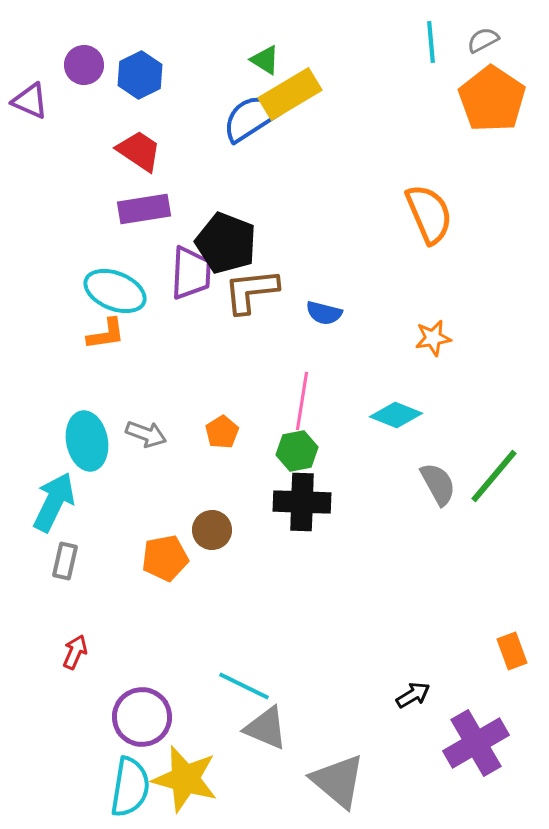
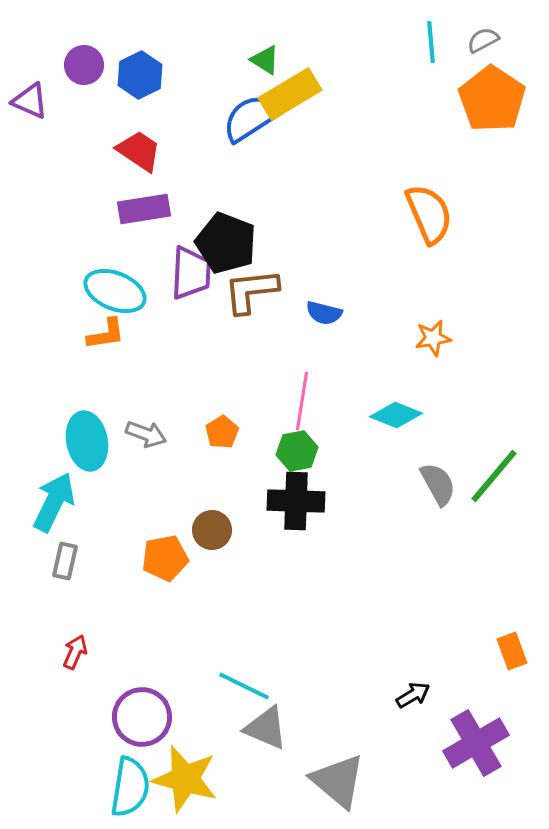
black cross at (302, 502): moved 6 px left, 1 px up
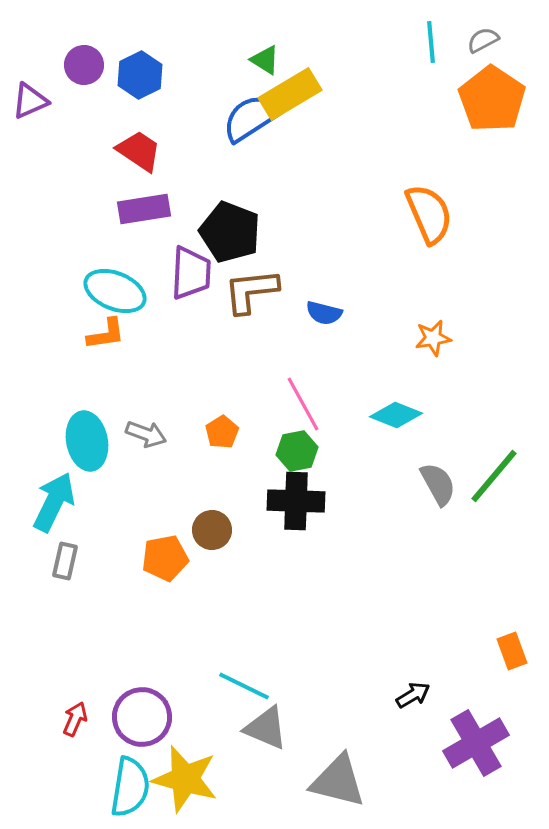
purple triangle at (30, 101): rotated 48 degrees counterclockwise
black pentagon at (226, 243): moved 4 px right, 11 px up
pink line at (302, 401): moved 1 px right, 3 px down; rotated 38 degrees counterclockwise
red arrow at (75, 652): moved 67 px down
gray triangle at (338, 781): rotated 26 degrees counterclockwise
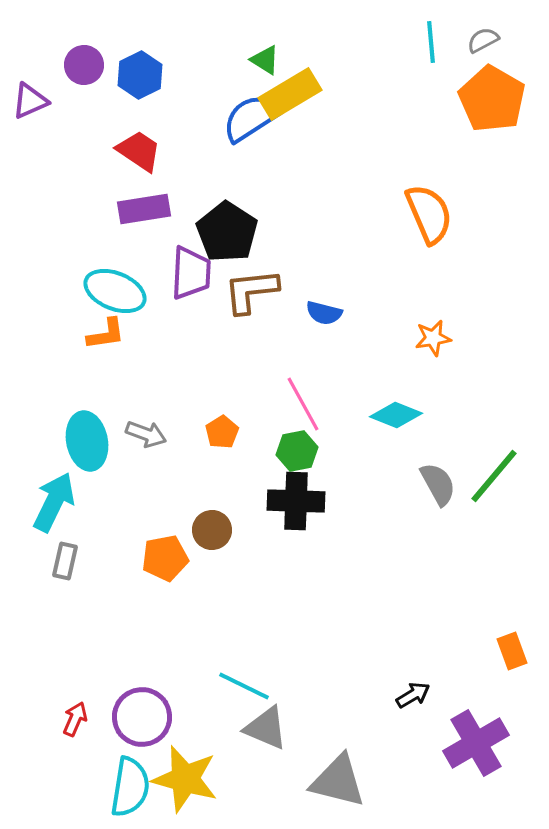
orange pentagon at (492, 99): rotated 4 degrees counterclockwise
black pentagon at (230, 232): moved 3 px left; rotated 12 degrees clockwise
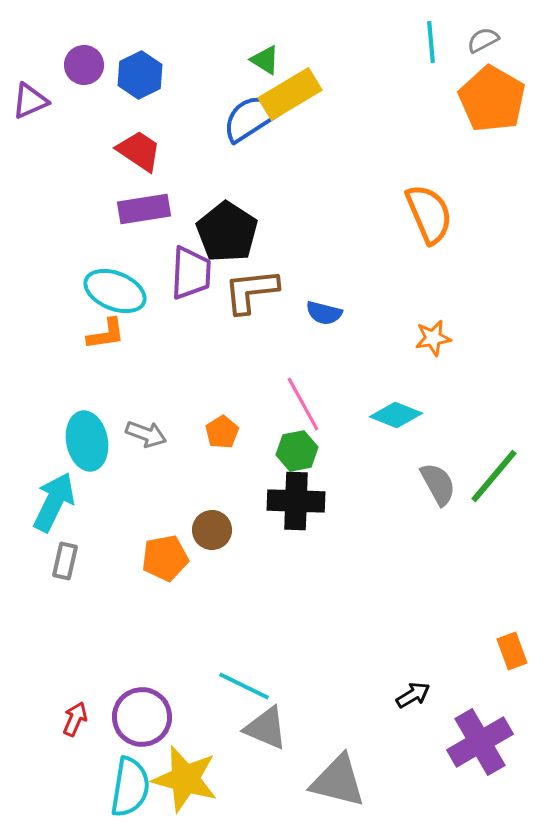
purple cross at (476, 743): moved 4 px right, 1 px up
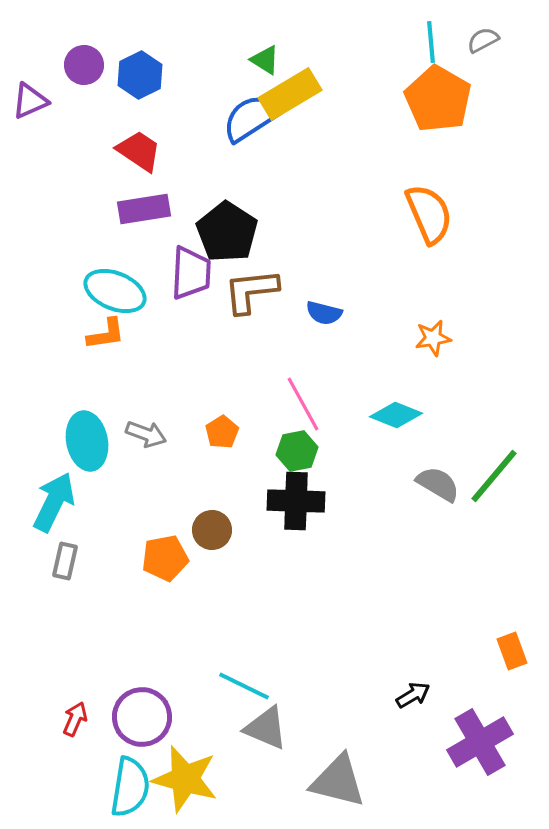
orange pentagon at (492, 99): moved 54 px left
gray semicircle at (438, 484): rotated 30 degrees counterclockwise
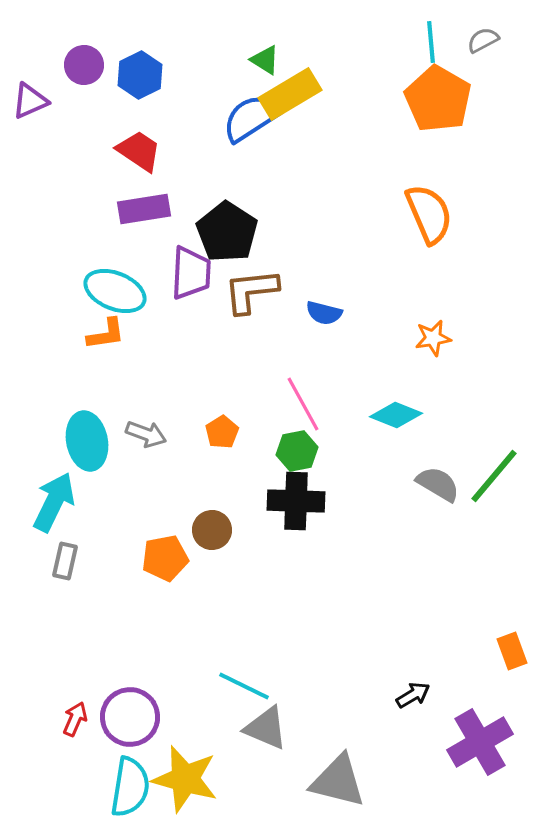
purple circle at (142, 717): moved 12 px left
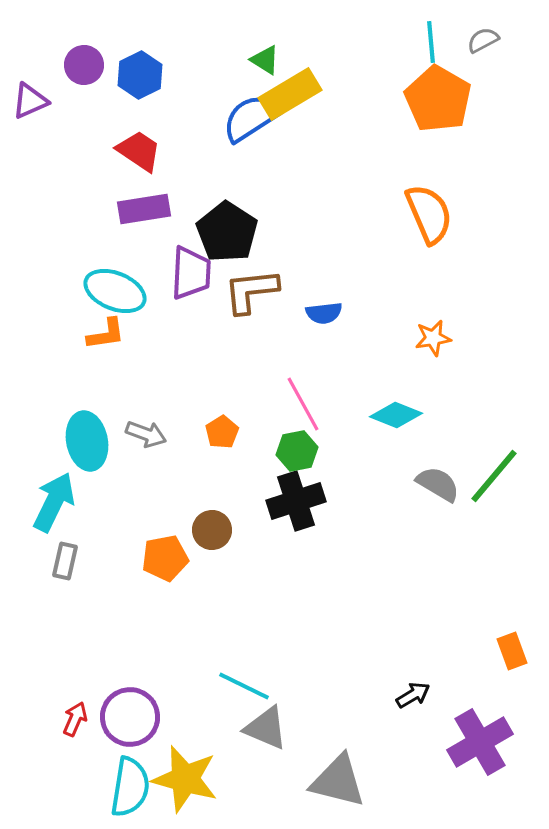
blue semicircle at (324, 313): rotated 21 degrees counterclockwise
black cross at (296, 501): rotated 20 degrees counterclockwise
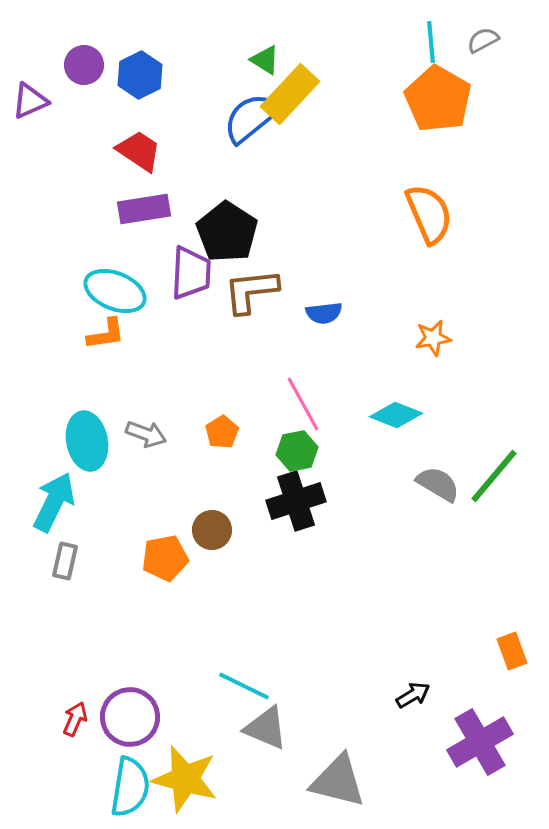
yellow rectangle at (290, 94): rotated 16 degrees counterclockwise
blue semicircle at (251, 118): rotated 6 degrees counterclockwise
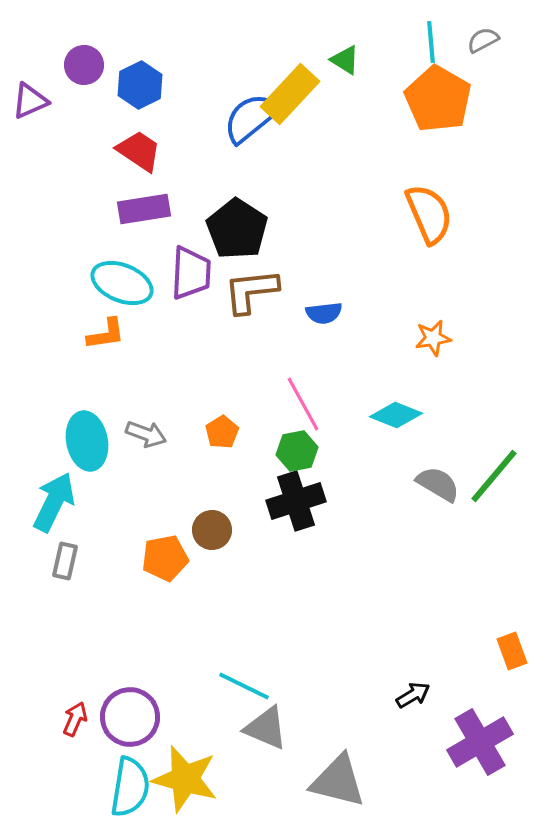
green triangle at (265, 60): moved 80 px right
blue hexagon at (140, 75): moved 10 px down
black pentagon at (227, 232): moved 10 px right, 3 px up
cyan ellipse at (115, 291): moved 7 px right, 8 px up
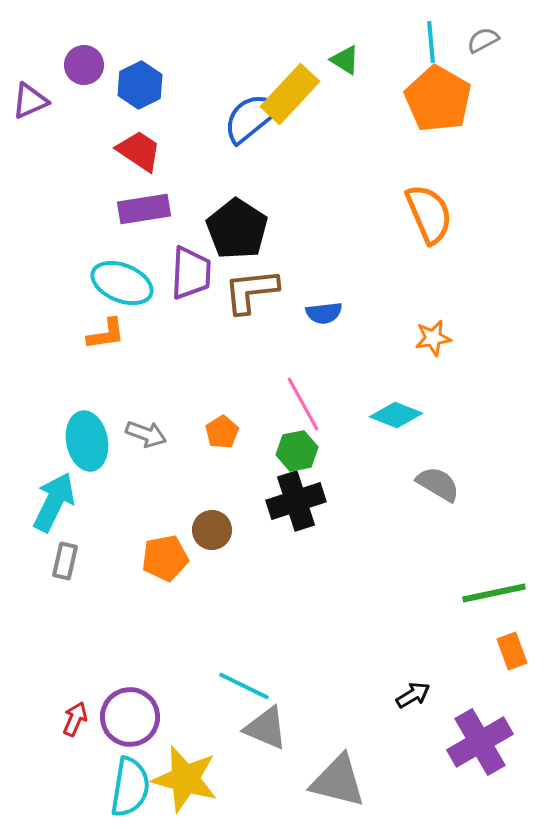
green line at (494, 476): moved 117 px down; rotated 38 degrees clockwise
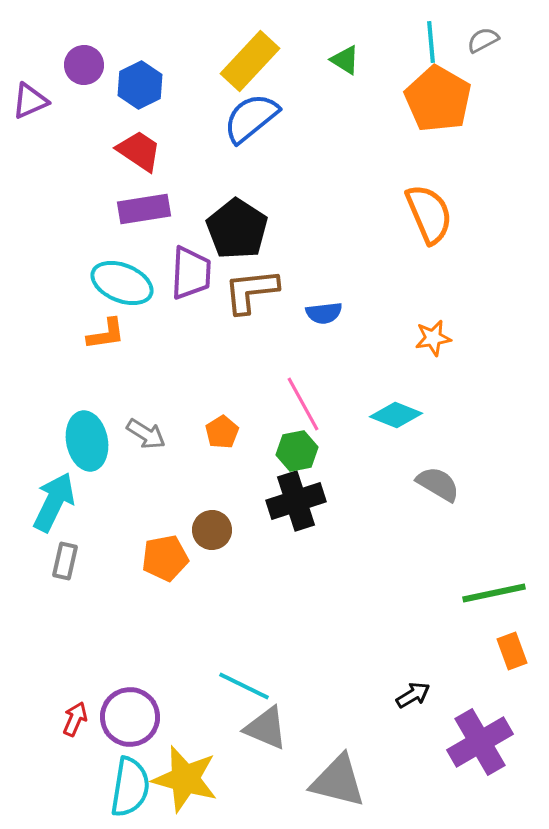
yellow rectangle at (290, 94): moved 40 px left, 33 px up
gray arrow at (146, 434): rotated 12 degrees clockwise
